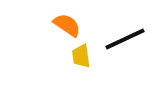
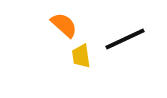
orange semicircle: moved 3 px left; rotated 8 degrees clockwise
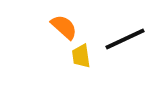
orange semicircle: moved 2 px down
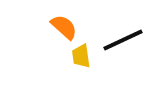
black line: moved 2 px left, 1 px down
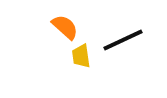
orange semicircle: moved 1 px right
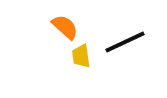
black line: moved 2 px right, 2 px down
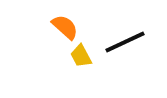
yellow trapezoid: rotated 20 degrees counterclockwise
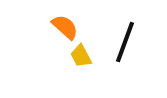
black line: rotated 45 degrees counterclockwise
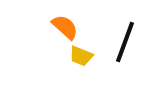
yellow trapezoid: rotated 40 degrees counterclockwise
